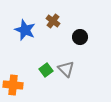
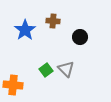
brown cross: rotated 32 degrees counterclockwise
blue star: rotated 15 degrees clockwise
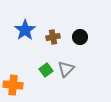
brown cross: moved 16 px down; rotated 16 degrees counterclockwise
gray triangle: rotated 30 degrees clockwise
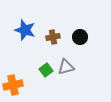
blue star: rotated 20 degrees counterclockwise
gray triangle: moved 2 px up; rotated 30 degrees clockwise
orange cross: rotated 18 degrees counterclockwise
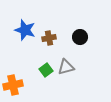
brown cross: moved 4 px left, 1 px down
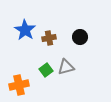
blue star: rotated 15 degrees clockwise
orange cross: moved 6 px right
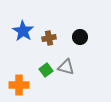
blue star: moved 2 px left, 1 px down
gray triangle: rotated 30 degrees clockwise
orange cross: rotated 12 degrees clockwise
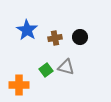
blue star: moved 4 px right, 1 px up
brown cross: moved 6 px right
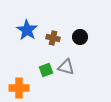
brown cross: moved 2 px left; rotated 24 degrees clockwise
green square: rotated 16 degrees clockwise
orange cross: moved 3 px down
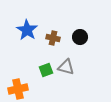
orange cross: moved 1 px left, 1 px down; rotated 12 degrees counterclockwise
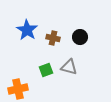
gray triangle: moved 3 px right
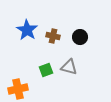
brown cross: moved 2 px up
